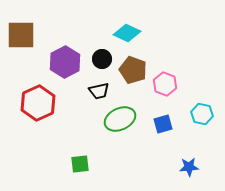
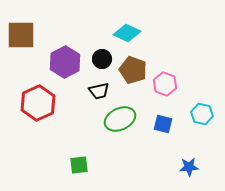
blue square: rotated 30 degrees clockwise
green square: moved 1 px left, 1 px down
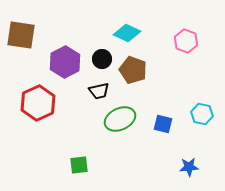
brown square: rotated 8 degrees clockwise
pink hexagon: moved 21 px right, 43 px up
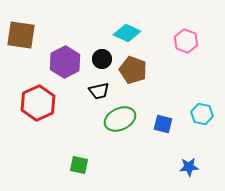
green square: rotated 18 degrees clockwise
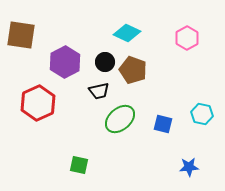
pink hexagon: moved 1 px right, 3 px up; rotated 10 degrees clockwise
black circle: moved 3 px right, 3 px down
green ellipse: rotated 16 degrees counterclockwise
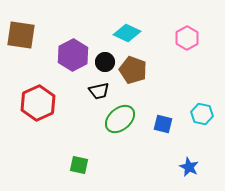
purple hexagon: moved 8 px right, 7 px up
blue star: rotated 30 degrees clockwise
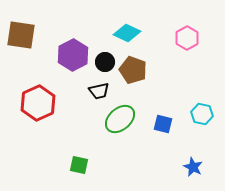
blue star: moved 4 px right
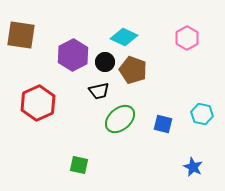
cyan diamond: moved 3 px left, 4 px down
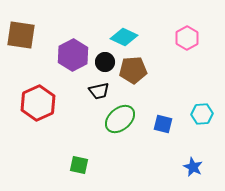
brown pentagon: rotated 24 degrees counterclockwise
cyan hexagon: rotated 15 degrees counterclockwise
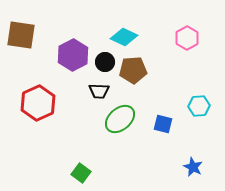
black trapezoid: rotated 15 degrees clockwise
cyan hexagon: moved 3 px left, 8 px up
green square: moved 2 px right, 8 px down; rotated 24 degrees clockwise
